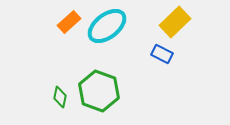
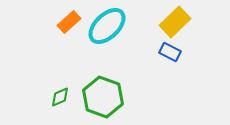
cyan ellipse: rotated 6 degrees counterclockwise
blue rectangle: moved 8 px right, 2 px up
green hexagon: moved 4 px right, 6 px down
green diamond: rotated 55 degrees clockwise
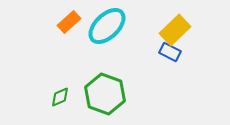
yellow rectangle: moved 8 px down
green hexagon: moved 2 px right, 3 px up
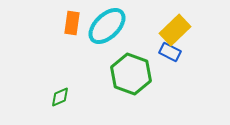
orange rectangle: moved 3 px right, 1 px down; rotated 40 degrees counterclockwise
green hexagon: moved 26 px right, 20 px up
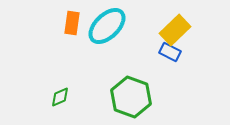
green hexagon: moved 23 px down
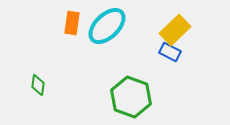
green diamond: moved 22 px left, 12 px up; rotated 60 degrees counterclockwise
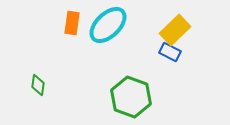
cyan ellipse: moved 1 px right, 1 px up
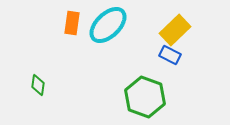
blue rectangle: moved 3 px down
green hexagon: moved 14 px right
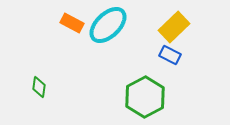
orange rectangle: rotated 70 degrees counterclockwise
yellow rectangle: moved 1 px left, 3 px up
green diamond: moved 1 px right, 2 px down
green hexagon: rotated 12 degrees clockwise
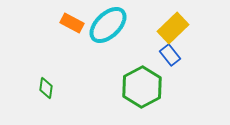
yellow rectangle: moved 1 px left, 1 px down
blue rectangle: rotated 25 degrees clockwise
green diamond: moved 7 px right, 1 px down
green hexagon: moved 3 px left, 10 px up
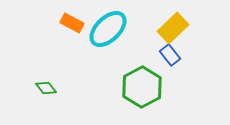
cyan ellipse: moved 4 px down
green diamond: rotated 45 degrees counterclockwise
